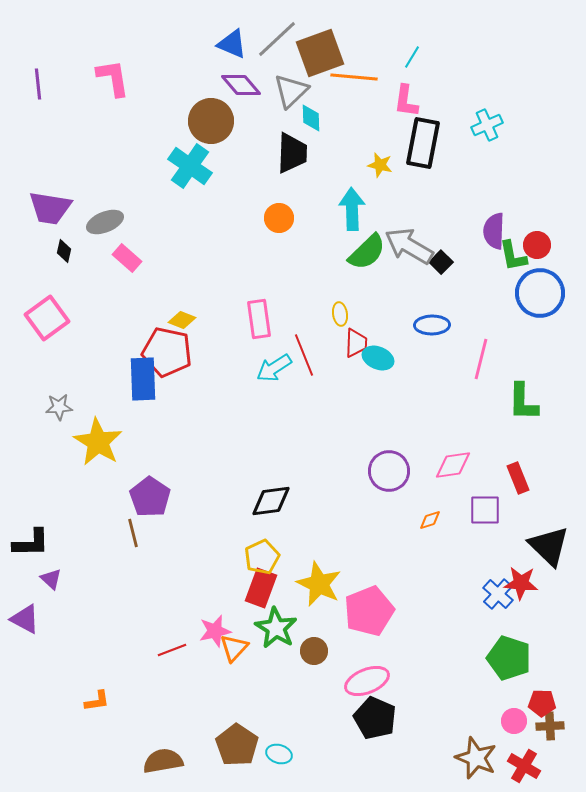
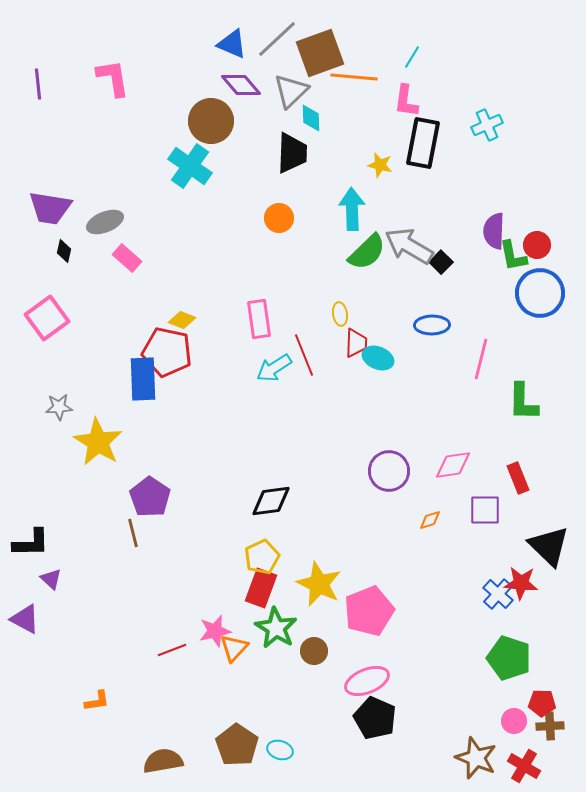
cyan ellipse at (279, 754): moved 1 px right, 4 px up
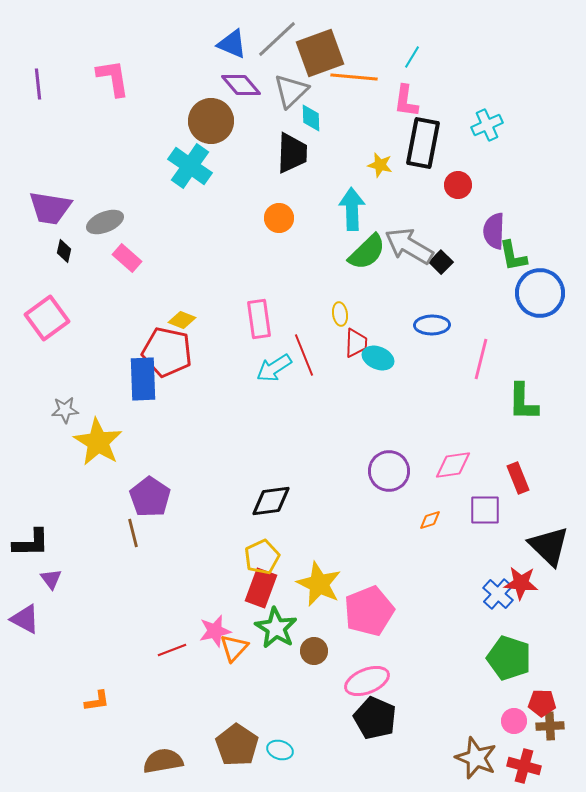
red circle at (537, 245): moved 79 px left, 60 px up
gray star at (59, 407): moved 6 px right, 3 px down
purple triangle at (51, 579): rotated 10 degrees clockwise
red cross at (524, 766): rotated 16 degrees counterclockwise
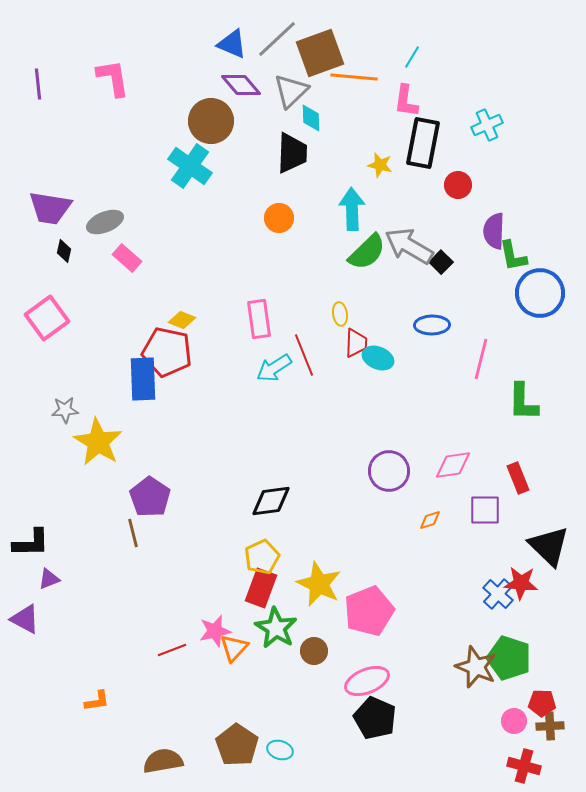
purple triangle at (51, 579): moved 2 px left; rotated 45 degrees clockwise
brown star at (476, 758): moved 91 px up
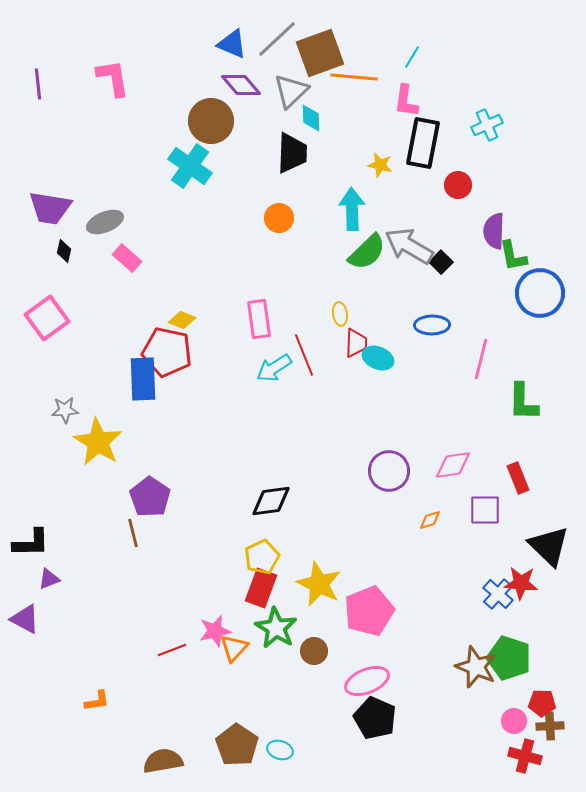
red cross at (524, 766): moved 1 px right, 10 px up
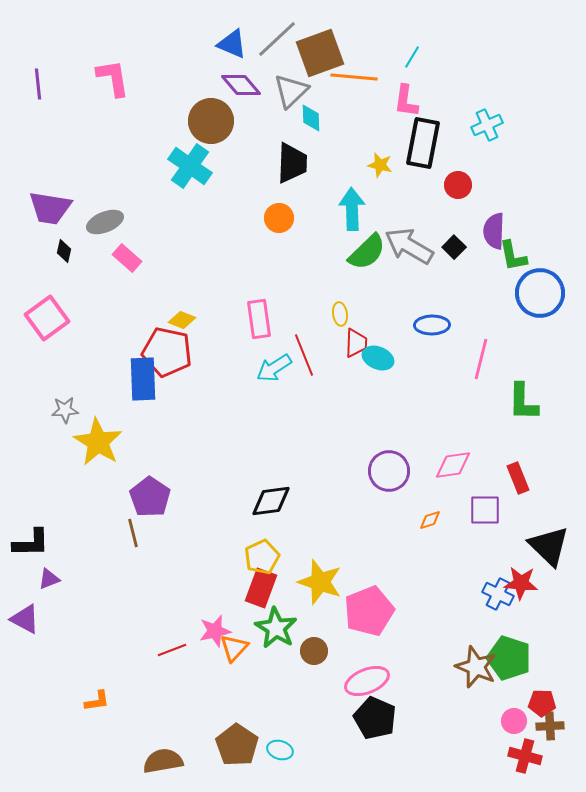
black trapezoid at (292, 153): moved 10 px down
black square at (441, 262): moved 13 px right, 15 px up
yellow star at (319, 584): moved 1 px right, 2 px up; rotated 6 degrees counterclockwise
blue cross at (498, 594): rotated 16 degrees counterclockwise
